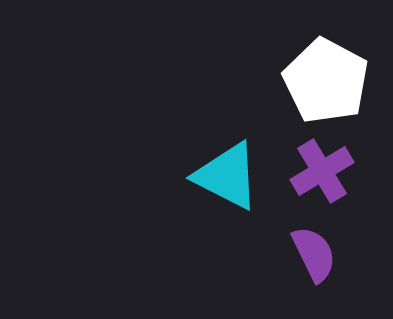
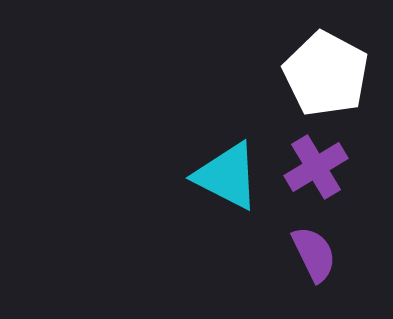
white pentagon: moved 7 px up
purple cross: moved 6 px left, 4 px up
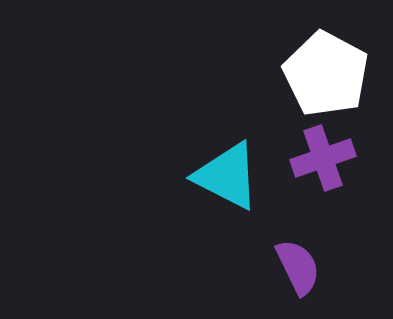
purple cross: moved 7 px right, 9 px up; rotated 12 degrees clockwise
purple semicircle: moved 16 px left, 13 px down
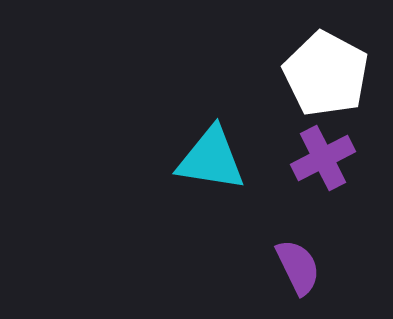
purple cross: rotated 8 degrees counterclockwise
cyan triangle: moved 16 px left, 17 px up; rotated 18 degrees counterclockwise
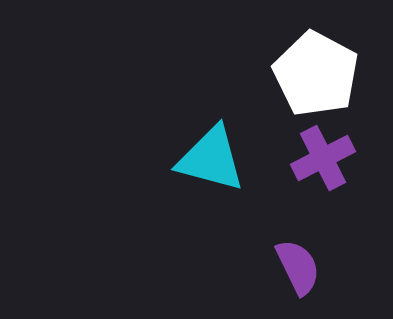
white pentagon: moved 10 px left
cyan triangle: rotated 6 degrees clockwise
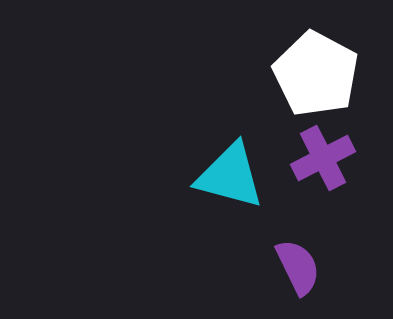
cyan triangle: moved 19 px right, 17 px down
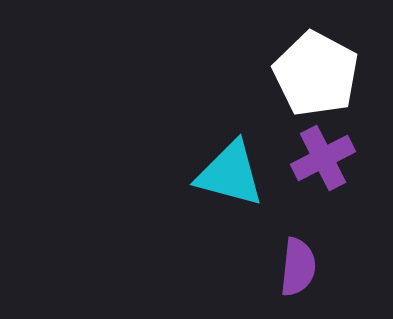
cyan triangle: moved 2 px up
purple semicircle: rotated 32 degrees clockwise
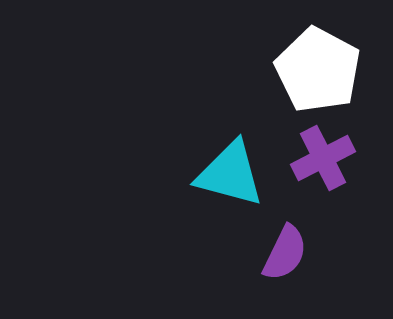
white pentagon: moved 2 px right, 4 px up
purple semicircle: moved 13 px left, 14 px up; rotated 20 degrees clockwise
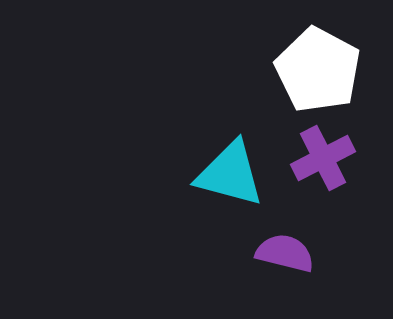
purple semicircle: rotated 102 degrees counterclockwise
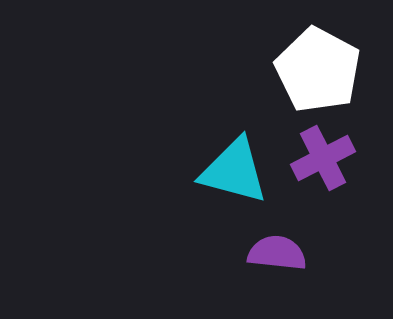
cyan triangle: moved 4 px right, 3 px up
purple semicircle: moved 8 px left; rotated 8 degrees counterclockwise
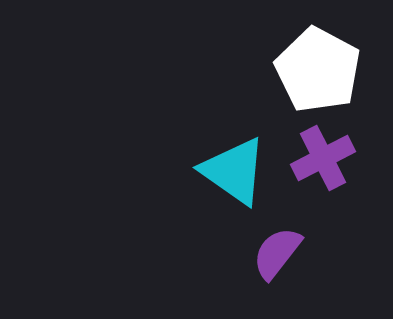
cyan triangle: rotated 20 degrees clockwise
purple semicircle: rotated 58 degrees counterclockwise
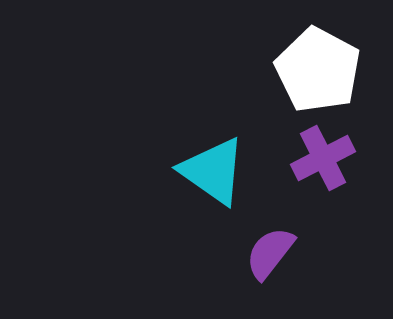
cyan triangle: moved 21 px left
purple semicircle: moved 7 px left
